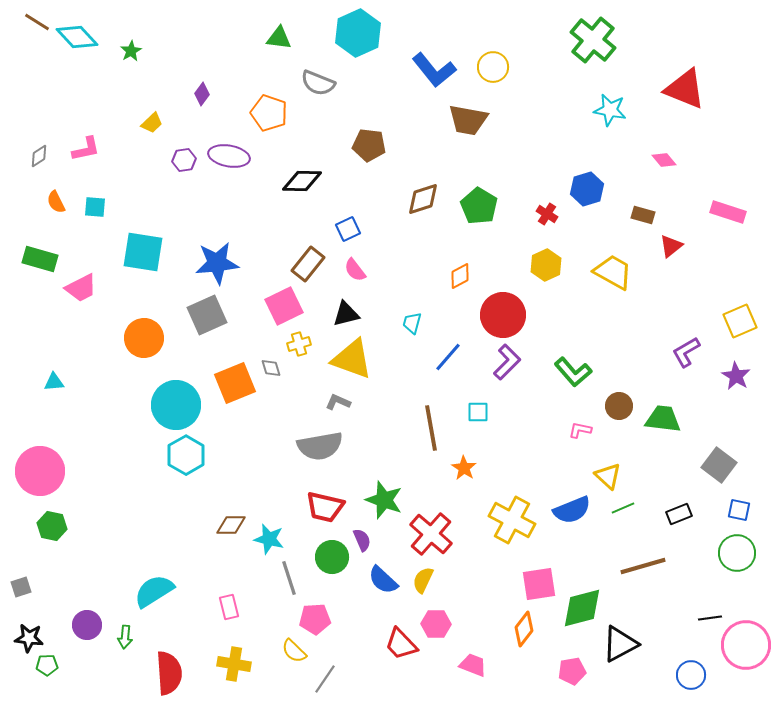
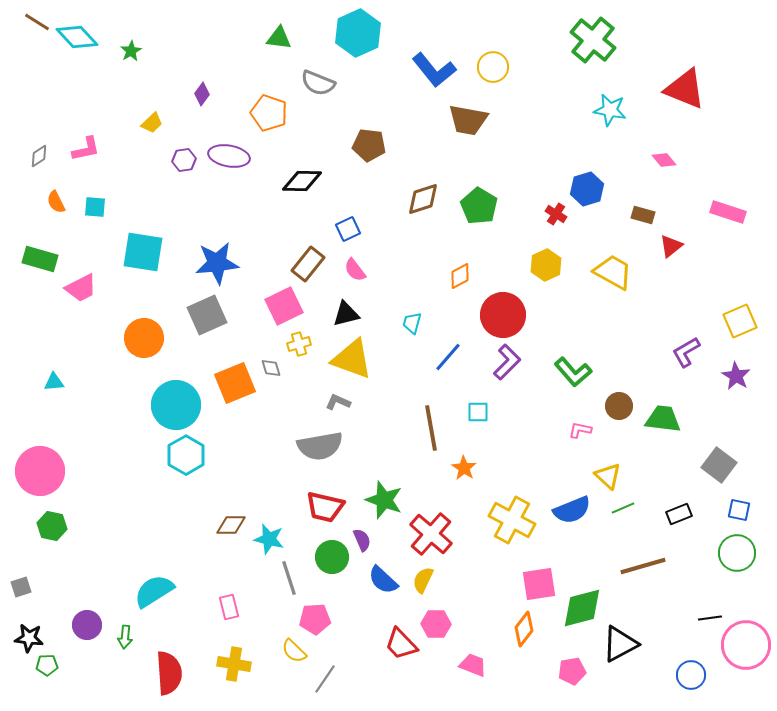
red cross at (547, 214): moved 9 px right
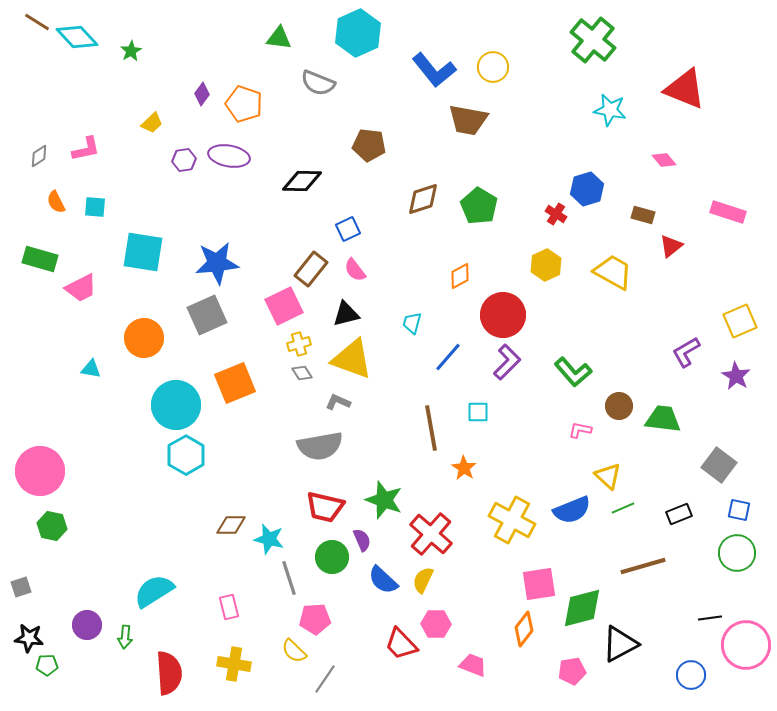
orange pentagon at (269, 113): moved 25 px left, 9 px up
brown rectangle at (308, 264): moved 3 px right, 5 px down
gray diamond at (271, 368): moved 31 px right, 5 px down; rotated 15 degrees counterclockwise
cyan triangle at (54, 382): moved 37 px right, 13 px up; rotated 15 degrees clockwise
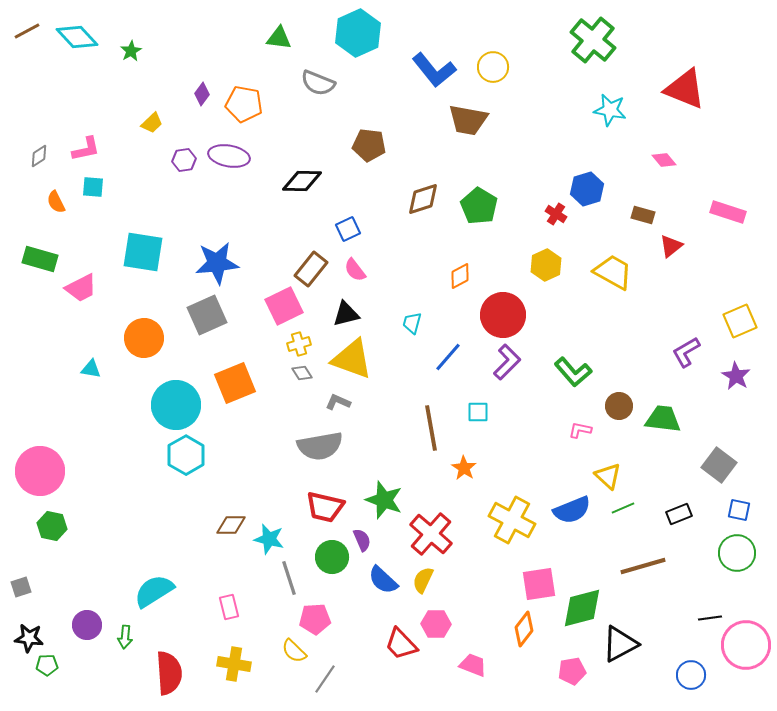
brown line at (37, 22): moved 10 px left, 9 px down; rotated 60 degrees counterclockwise
orange pentagon at (244, 104): rotated 9 degrees counterclockwise
cyan square at (95, 207): moved 2 px left, 20 px up
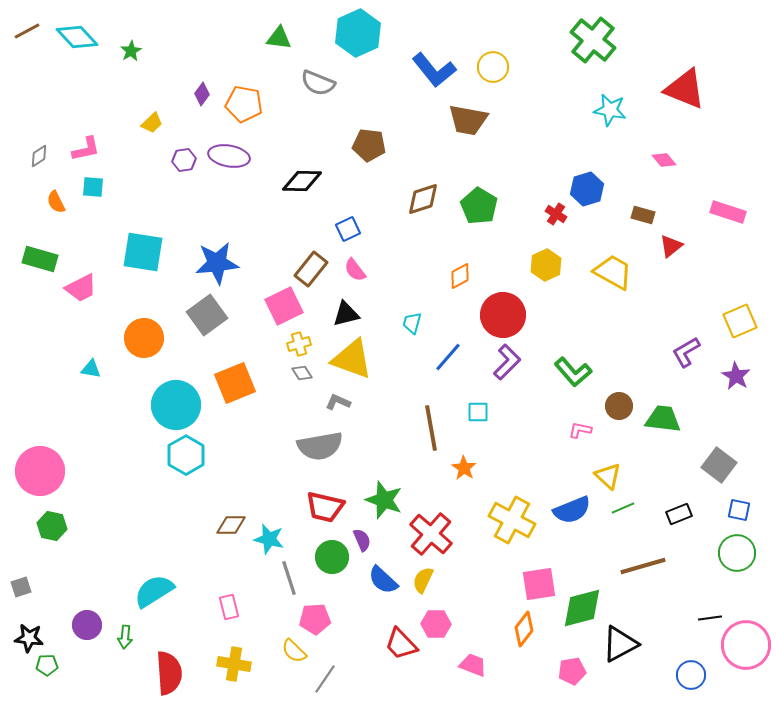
gray square at (207, 315): rotated 12 degrees counterclockwise
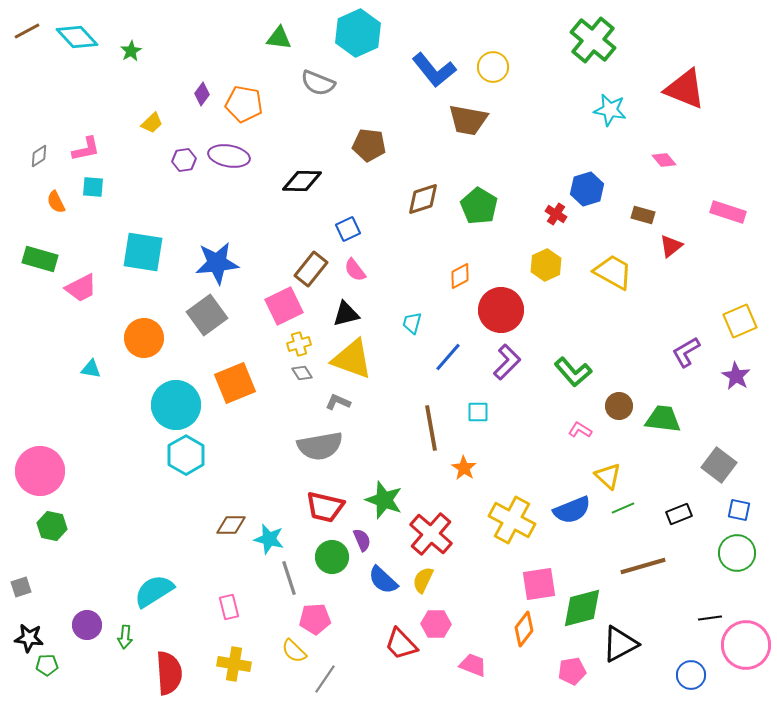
red circle at (503, 315): moved 2 px left, 5 px up
pink L-shape at (580, 430): rotated 20 degrees clockwise
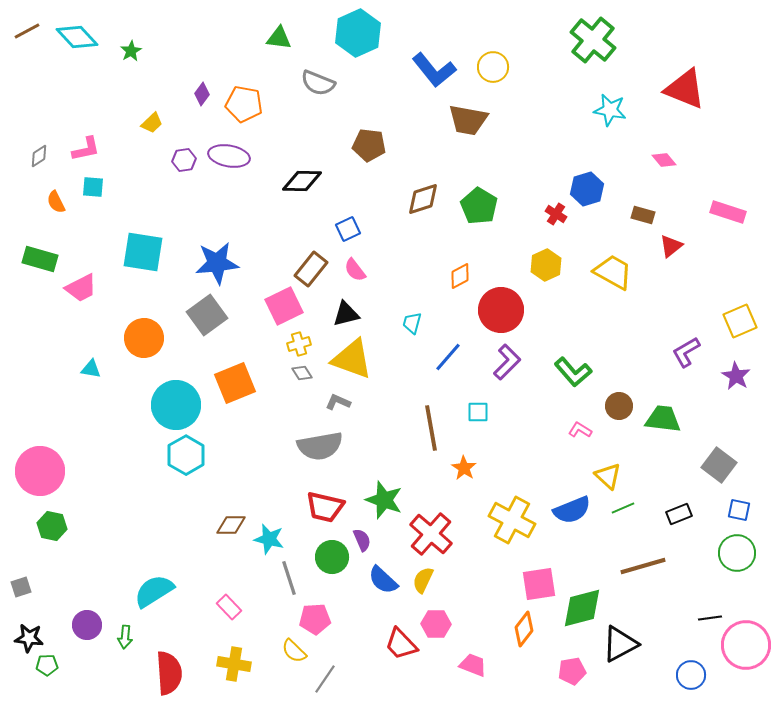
pink rectangle at (229, 607): rotated 30 degrees counterclockwise
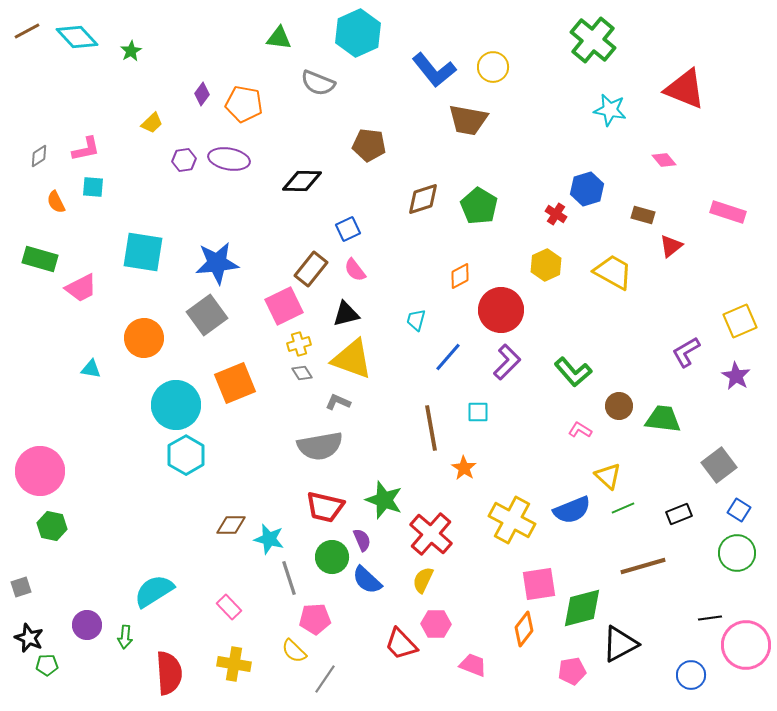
purple ellipse at (229, 156): moved 3 px down
cyan trapezoid at (412, 323): moved 4 px right, 3 px up
gray square at (719, 465): rotated 16 degrees clockwise
blue square at (739, 510): rotated 20 degrees clockwise
blue semicircle at (383, 580): moved 16 px left
black star at (29, 638): rotated 16 degrees clockwise
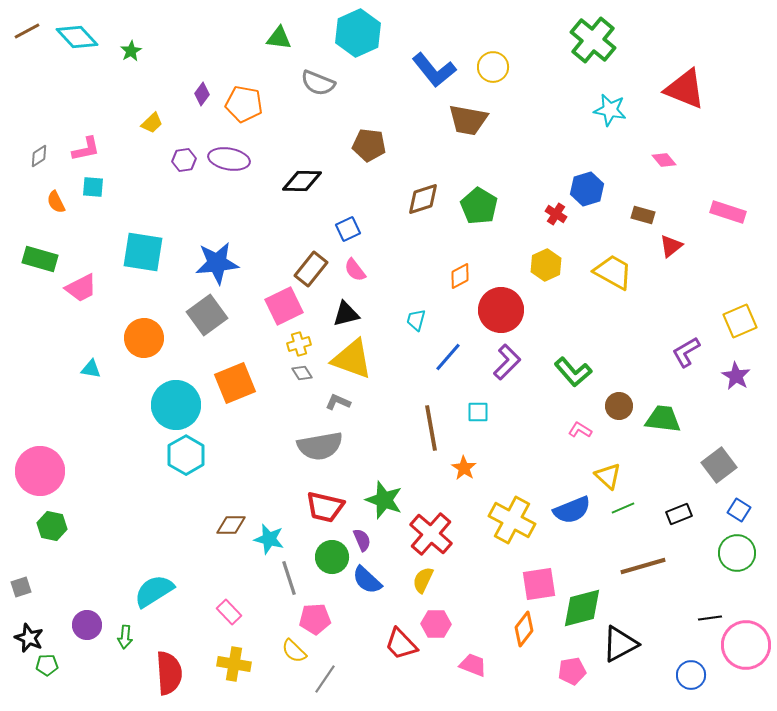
pink rectangle at (229, 607): moved 5 px down
